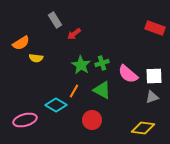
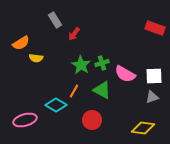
red arrow: rotated 16 degrees counterclockwise
pink semicircle: moved 3 px left; rotated 10 degrees counterclockwise
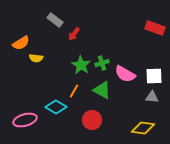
gray rectangle: rotated 21 degrees counterclockwise
gray triangle: rotated 24 degrees clockwise
cyan diamond: moved 2 px down
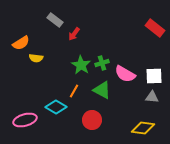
red rectangle: rotated 18 degrees clockwise
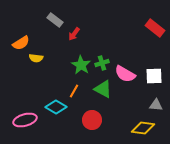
green triangle: moved 1 px right, 1 px up
gray triangle: moved 4 px right, 8 px down
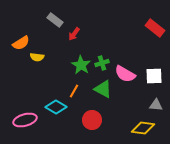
yellow semicircle: moved 1 px right, 1 px up
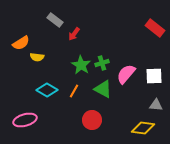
pink semicircle: moved 1 px right; rotated 100 degrees clockwise
cyan diamond: moved 9 px left, 17 px up
